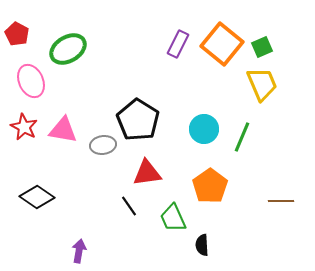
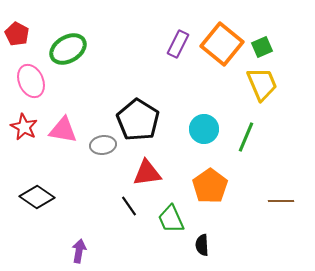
green line: moved 4 px right
green trapezoid: moved 2 px left, 1 px down
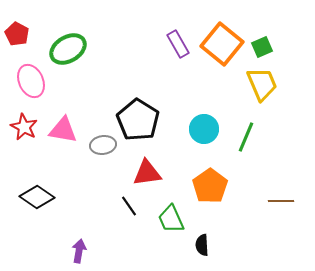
purple rectangle: rotated 56 degrees counterclockwise
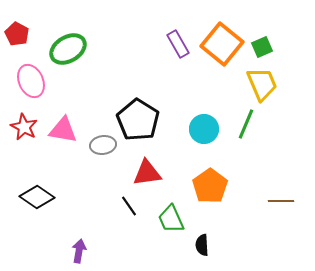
green line: moved 13 px up
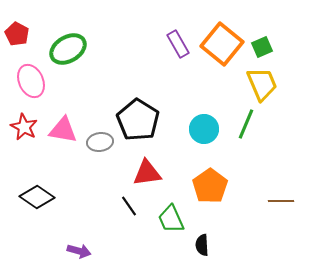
gray ellipse: moved 3 px left, 3 px up
purple arrow: rotated 95 degrees clockwise
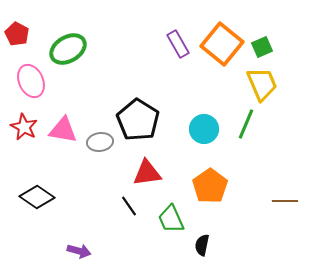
brown line: moved 4 px right
black semicircle: rotated 15 degrees clockwise
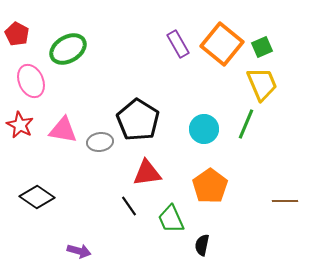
red star: moved 4 px left, 2 px up
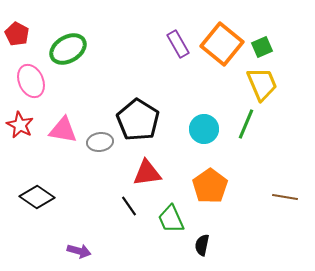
brown line: moved 4 px up; rotated 10 degrees clockwise
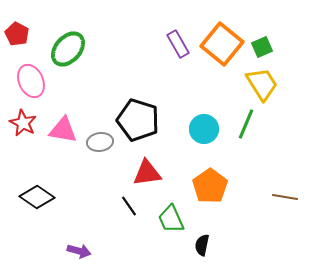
green ellipse: rotated 18 degrees counterclockwise
yellow trapezoid: rotated 9 degrees counterclockwise
black pentagon: rotated 15 degrees counterclockwise
red star: moved 3 px right, 2 px up
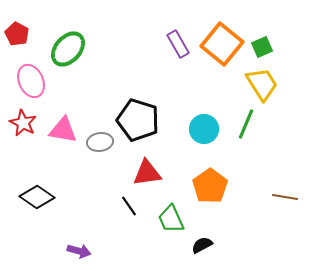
black semicircle: rotated 50 degrees clockwise
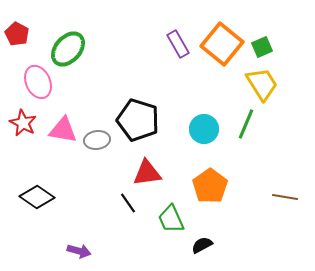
pink ellipse: moved 7 px right, 1 px down
gray ellipse: moved 3 px left, 2 px up
black line: moved 1 px left, 3 px up
